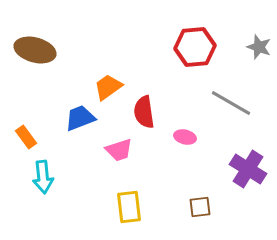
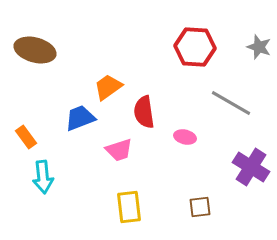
red hexagon: rotated 9 degrees clockwise
purple cross: moved 3 px right, 2 px up
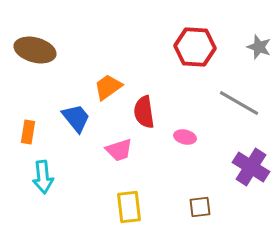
gray line: moved 8 px right
blue trapezoid: moved 4 px left; rotated 72 degrees clockwise
orange rectangle: moved 2 px right, 5 px up; rotated 45 degrees clockwise
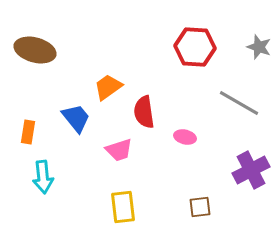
purple cross: moved 3 px down; rotated 30 degrees clockwise
yellow rectangle: moved 6 px left
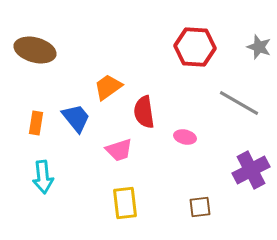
orange rectangle: moved 8 px right, 9 px up
yellow rectangle: moved 2 px right, 4 px up
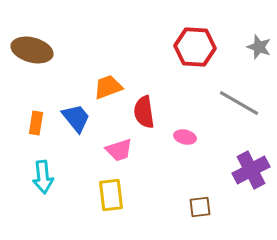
brown ellipse: moved 3 px left
orange trapezoid: rotated 16 degrees clockwise
yellow rectangle: moved 14 px left, 8 px up
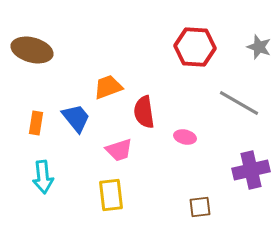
purple cross: rotated 15 degrees clockwise
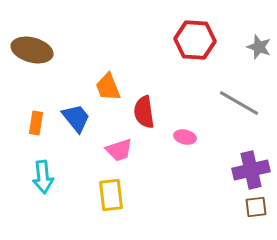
red hexagon: moved 7 px up
orange trapezoid: rotated 92 degrees counterclockwise
brown square: moved 56 px right
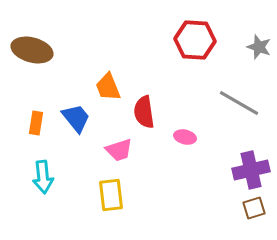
brown square: moved 2 px left, 1 px down; rotated 10 degrees counterclockwise
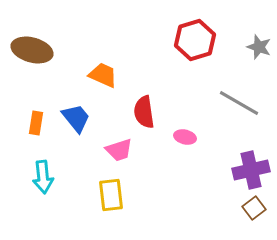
red hexagon: rotated 21 degrees counterclockwise
orange trapezoid: moved 5 px left, 12 px up; rotated 136 degrees clockwise
brown square: rotated 20 degrees counterclockwise
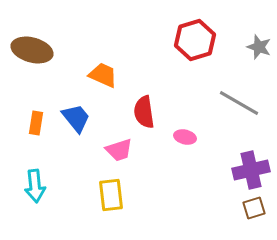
cyan arrow: moved 8 px left, 9 px down
brown square: rotated 20 degrees clockwise
